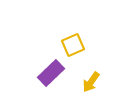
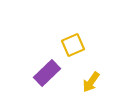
purple rectangle: moved 4 px left
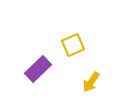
purple rectangle: moved 9 px left, 4 px up
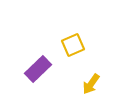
yellow arrow: moved 2 px down
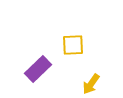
yellow square: rotated 20 degrees clockwise
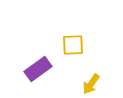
purple rectangle: rotated 8 degrees clockwise
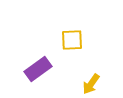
yellow square: moved 1 px left, 5 px up
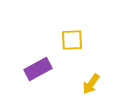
purple rectangle: rotated 8 degrees clockwise
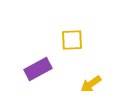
yellow arrow: rotated 20 degrees clockwise
